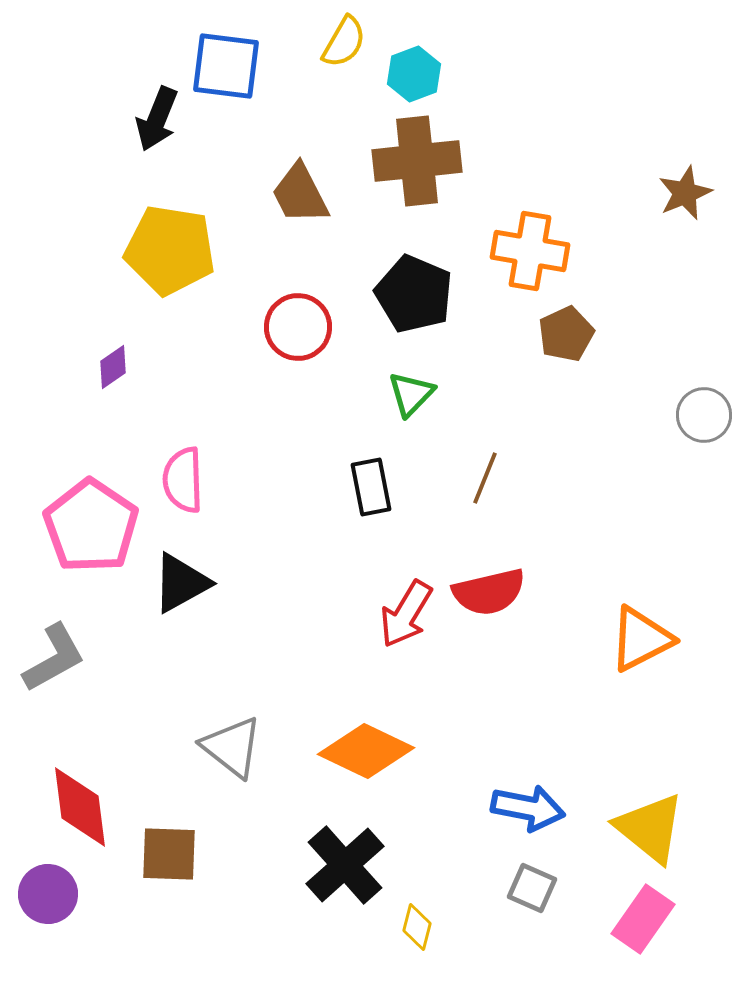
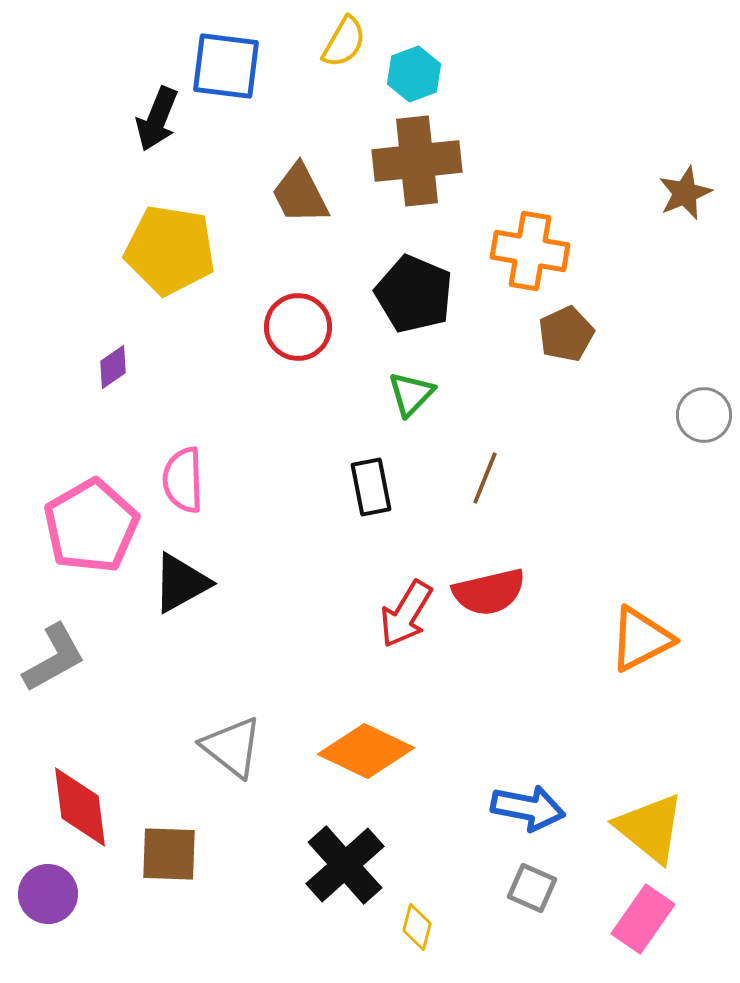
pink pentagon: rotated 8 degrees clockwise
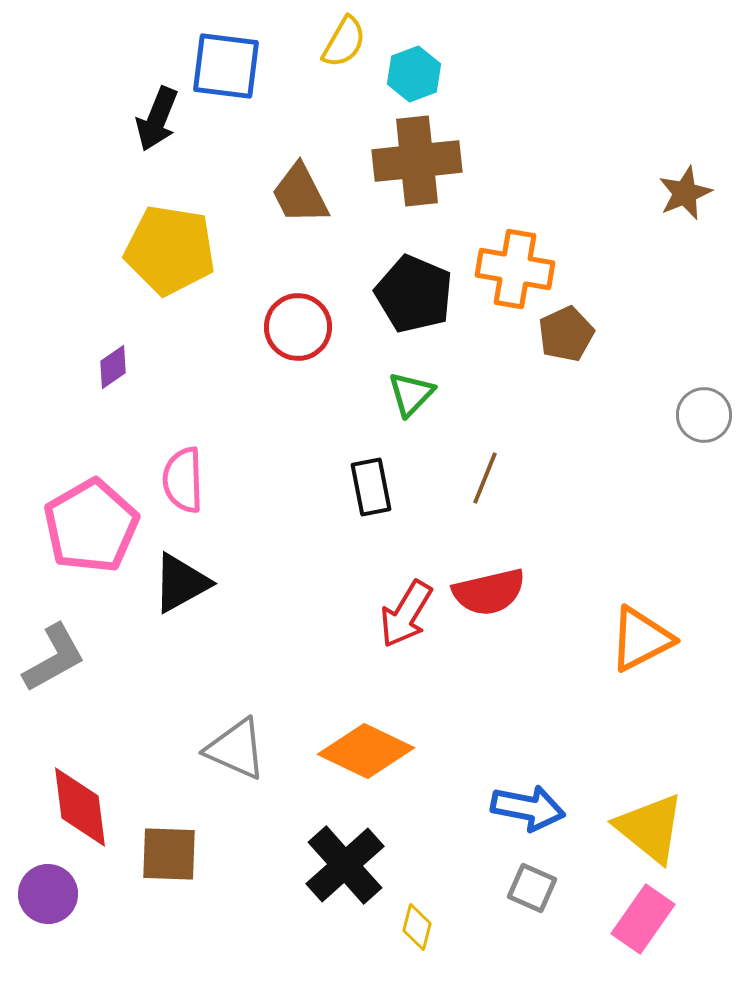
orange cross: moved 15 px left, 18 px down
gray triangle: moved 4 px right, 2 px down; rotated 14 degrees counterclockwise
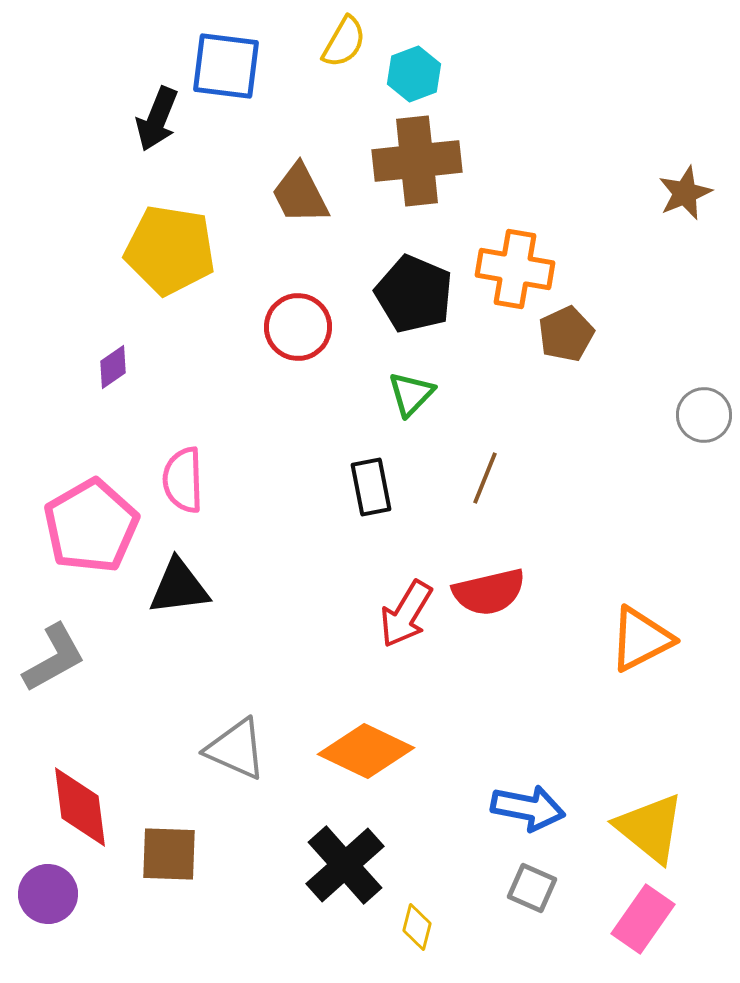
black triangle: moved 2 px left, 4 px down; rotated 22 degrees clockwise
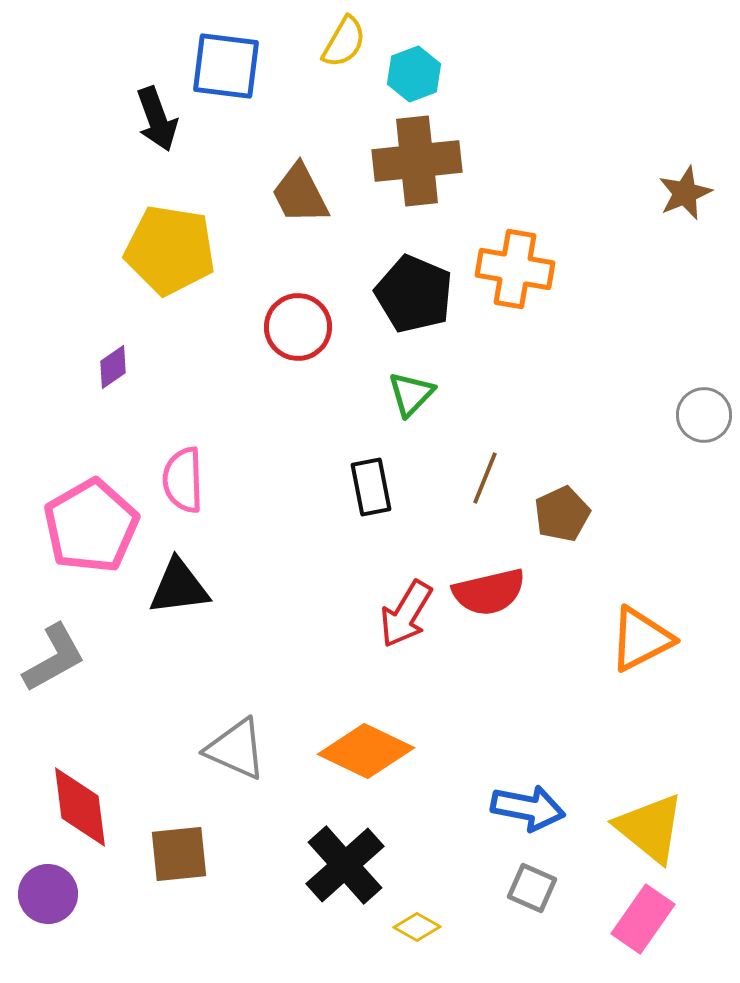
black arrow: rotated 42 degrees counterclockwise
brown pentagon: moved 4 px left, 180 px down
brown square: moved 10 px right; rotated 8 degrees counterclockwise
yellow diamond: rotated 75 degrees counterclockwise
